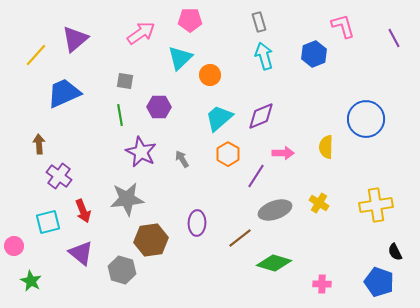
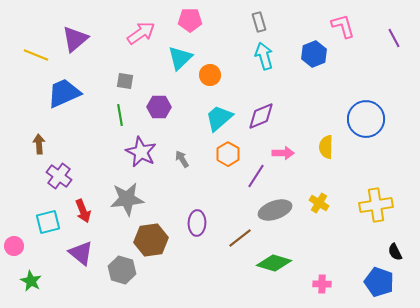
yellow line at (36, 55): rotated 70 degrees clockwise
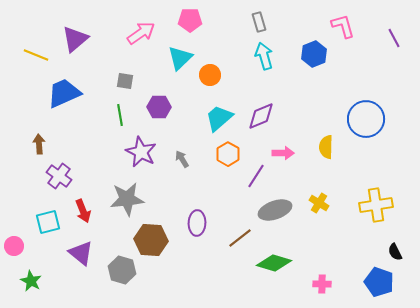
brown hexagon at (151, 240): rotated 12 degrees clockwise
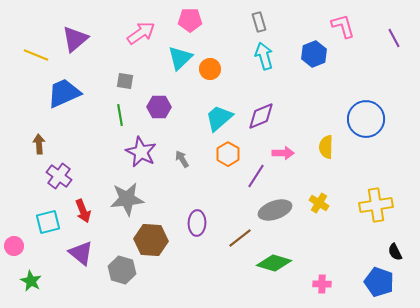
orange circle at (210, 75): moved 6 px up
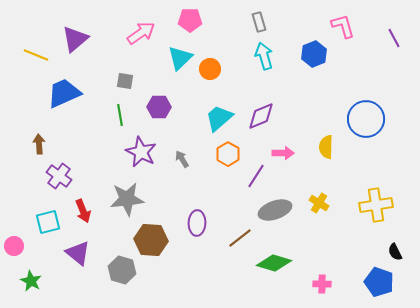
purple triangle at (81, 253): moved 3 px left
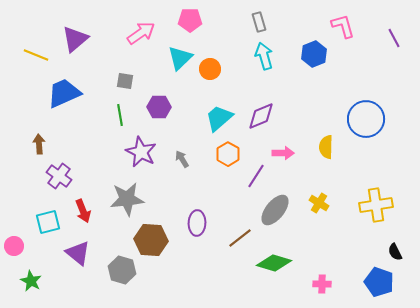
gray ellipse at (275, 210): rotated 32 degrees counterclockwise
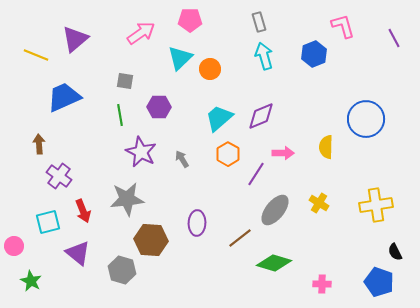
blue trapezoid at (64, 93): moved 4 px down
purple line at (256, 176): moved 2 px up
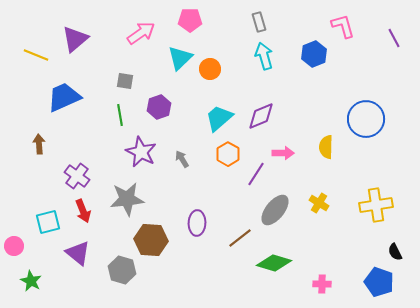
purple hexagon at (159, 107): rotated 20 degrees counterclockwise
purple cross at (59, 176): moved 18 px right
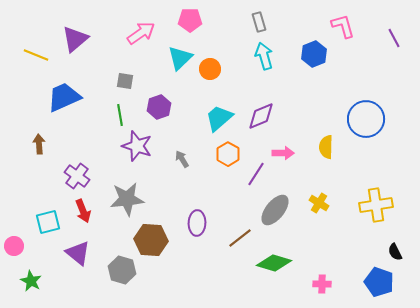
purple star at (141, 152): moved 4 px left, 6 px up; rotated 8 degrees counterclockwise
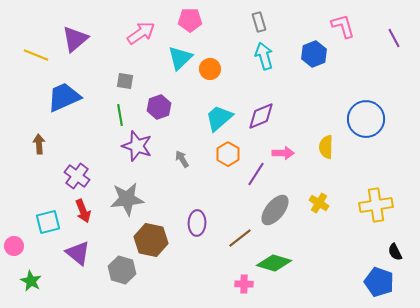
brown hexagon at (151, 240): rotated 8 degrees clockwise
pink cross at (322, 284): moved 78 px left
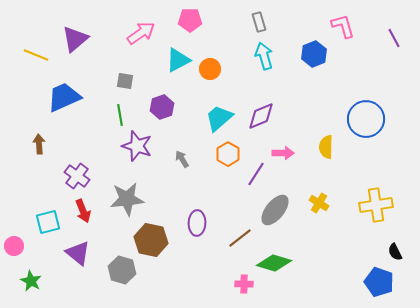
cyan triangle at (180, 58): moved 2 px left, 2 px down; rotated 16 degrees clockwise
purple hexagon at (159, 107): moved 3 px right
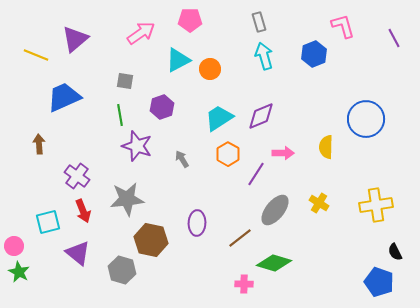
cyan trapezoid at (219, 118): rotated 8 degrees clockwise
green star at (31, 281): moved 12 px left, 9 px up
